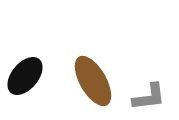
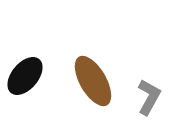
gray L-shape: rotated 54 degrees counterclockwise
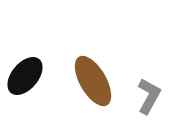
gray L-shape: moved 1 px up
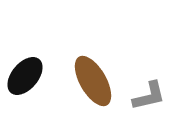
gray L-shape: rotated 48 degrees clockwise
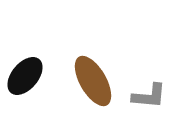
gray L-shape: rotated 18 degrees clockwise
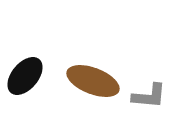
brown ellipse: rotated 39 degrees counterclockwise
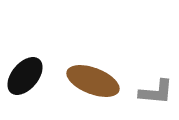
gray L-shape: moved 7 px right, 4 px up
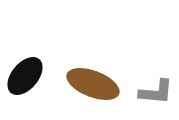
brown ellipse: moved 3 px down
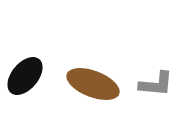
gray L-shape: moved 8 px up
